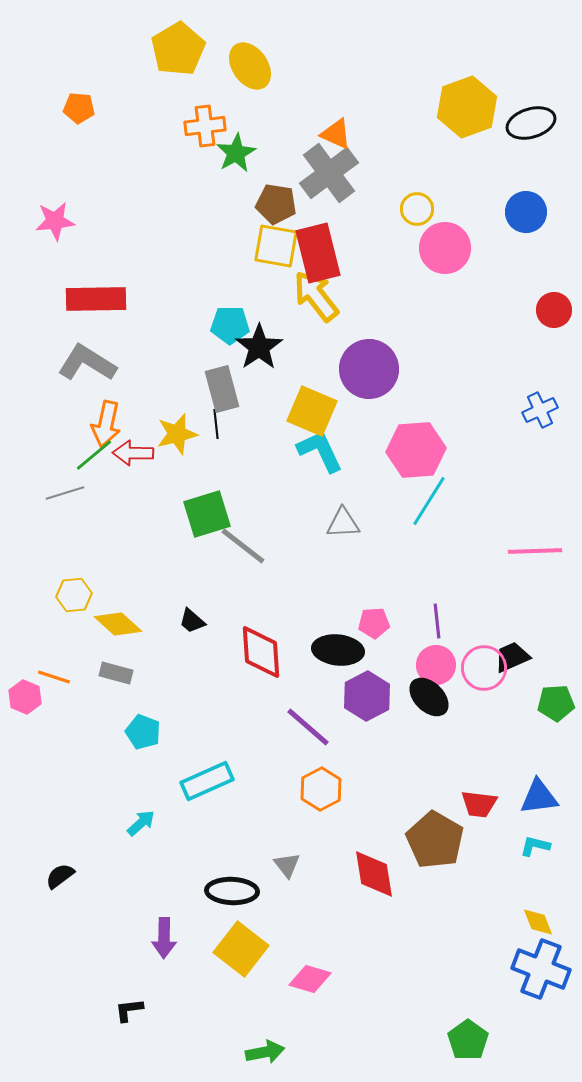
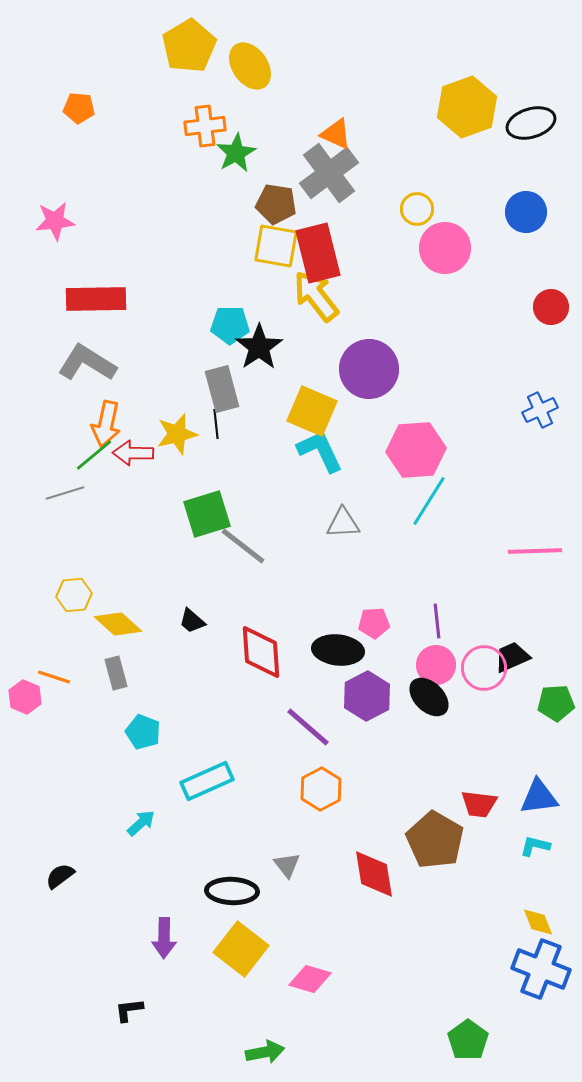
yellow pentagon at (178, 49): moved 11 px right, 3 px up
red circle at (554, 310): moved 3 px left, 3 px up
gray rectangle at (116, 673): rotated 60 degrees clockwise
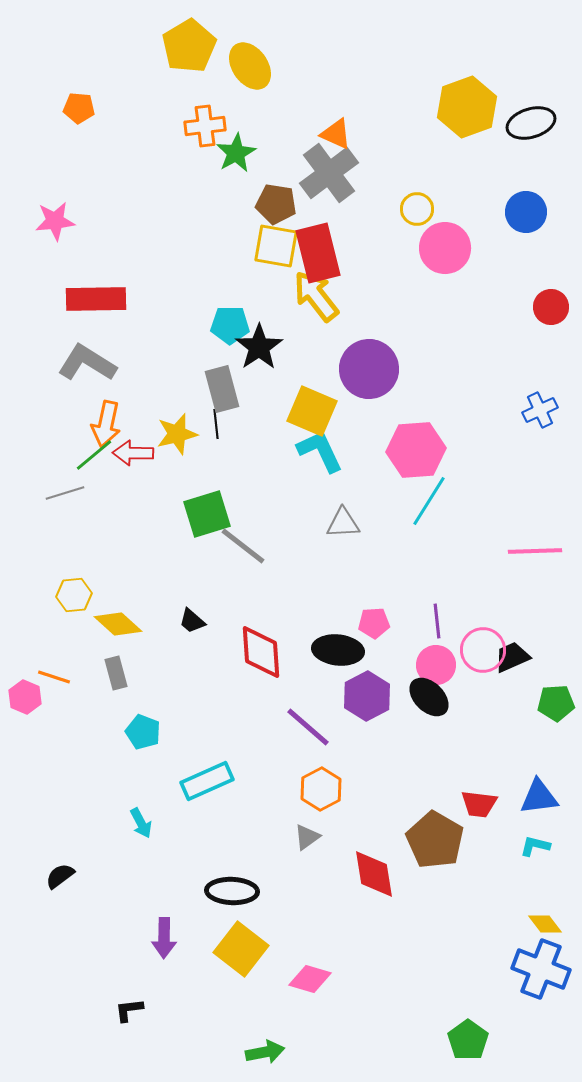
pink circle at (484, 668): moved 1 px left, 18 px up
cyan arrow at (141, 823): rotated 104 degrees clockwise
gray triangle at (287, 865): moved 20 px right, 28 px up; rotated 32 degrees clockwise
yellow diamond at (538, 922): moved 7 px right, 2 px down; rotated 16 degrees counterclockwise
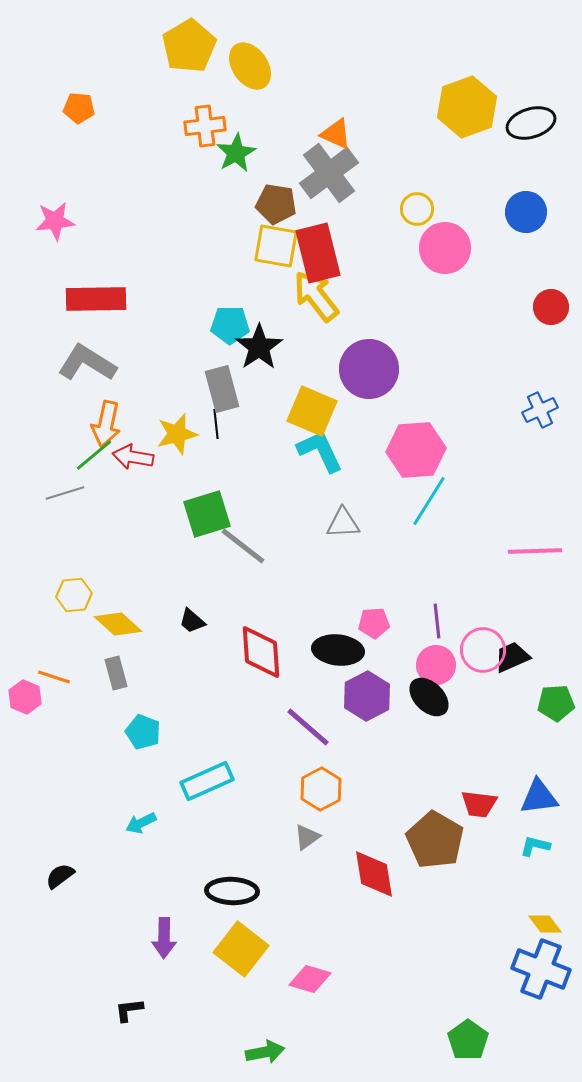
red arrow at (133, 453): moved 4 px down; rotated 9 degrees clockwise
cyan arrow at (141, 823): rotated 92 degrees clockwise
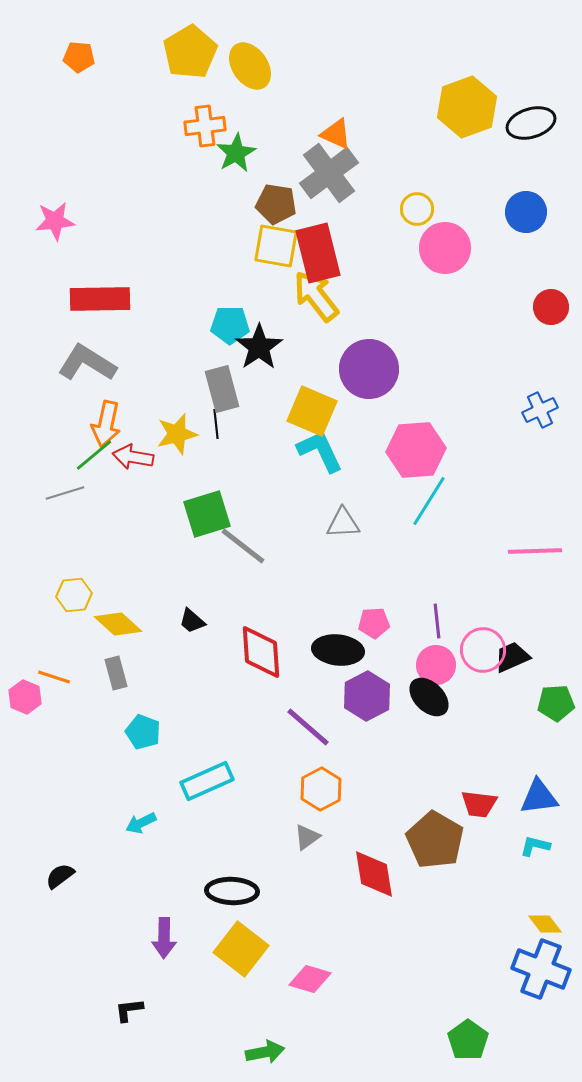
yellow pentagon at (189, 46): moved 1 px right, 6 px down
orange pentagon at (79, 108): moved 51 px up
red rectangle at (96, 299): moved 4 px right
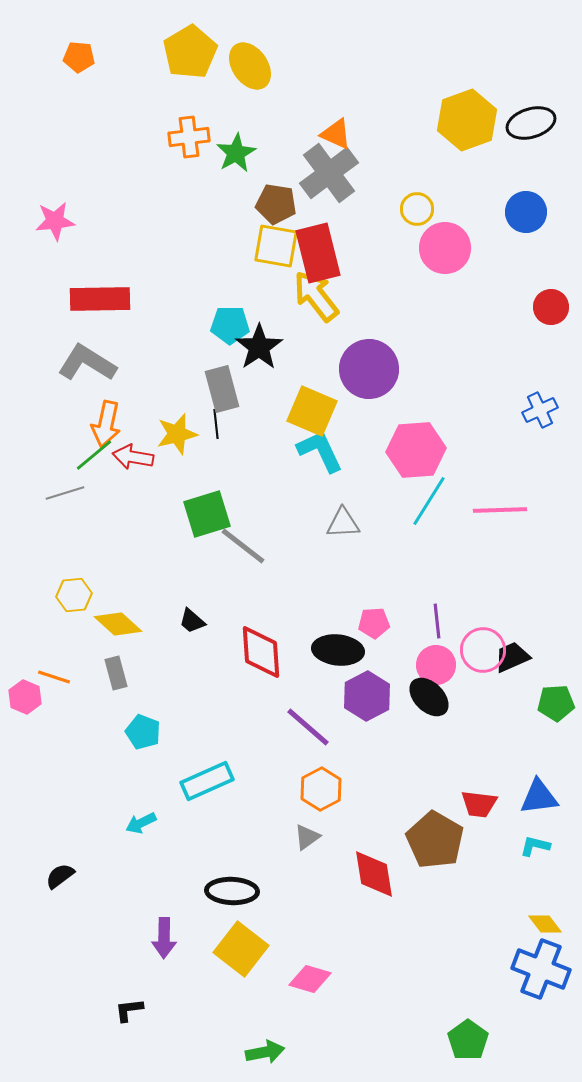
yellow hexagon at (467, 107): moved 13 px down
orange cross at (205, 126): moved 16 px left, 11 px down
pink line at (535, 551): moved 35 px left, 41 px up
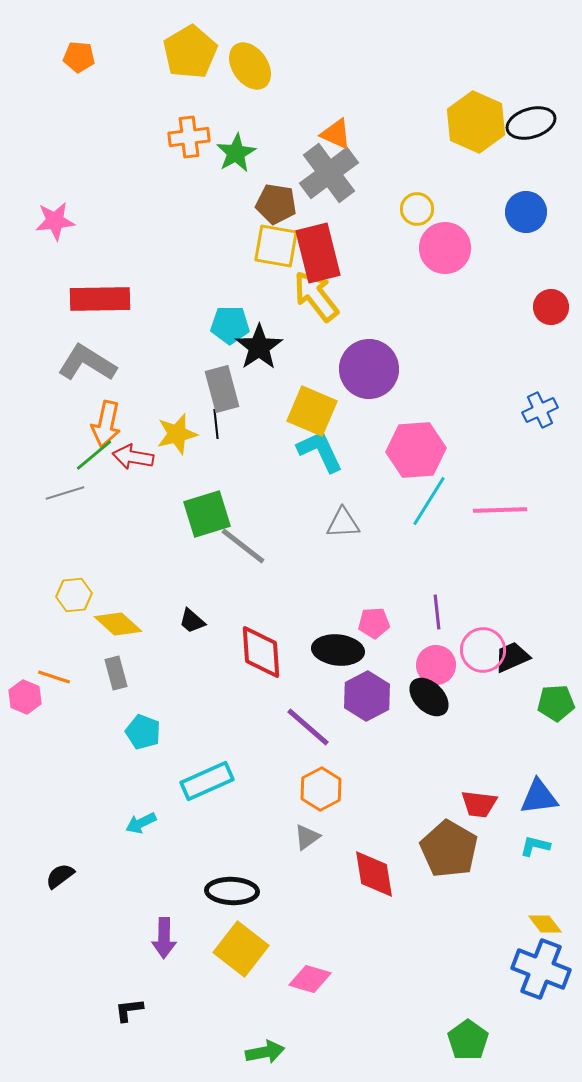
yellow hexagon at (467, 120): moved 9 px right, 2 px down; rotated 16 degrees counterclockwise
purple line at (437, 621): moved 9 px up
brown pentagon at (435, 840): moved 14 px right, 9 px down
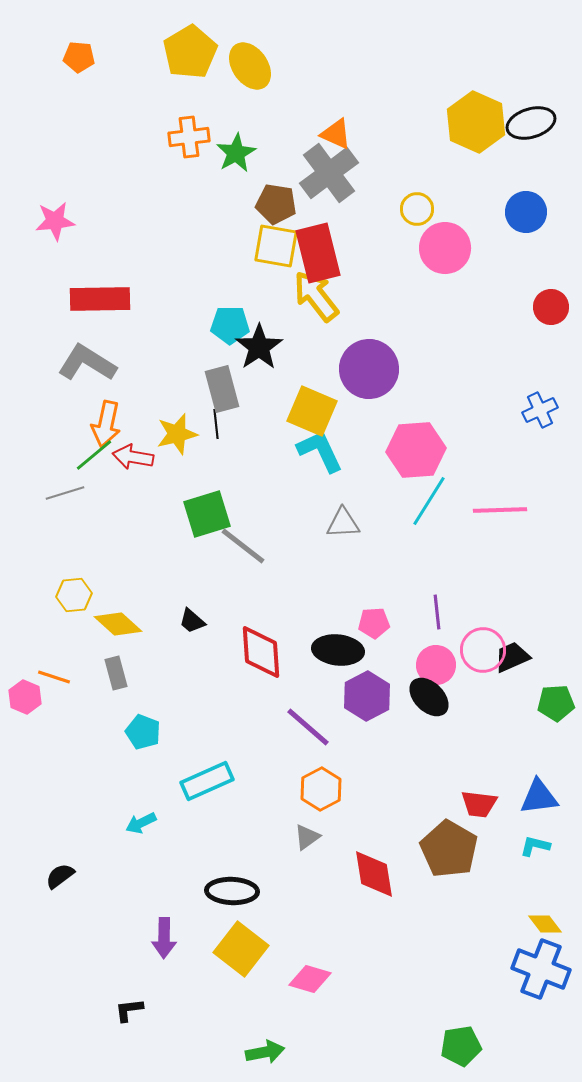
green pentagon at (468, 1040): moved 7 px left, 6 px down; rotated 27 degrees clockwise
